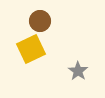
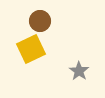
gray star: moved 1 px right
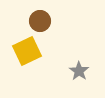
yellow square: moved 4 px left, 2 px down
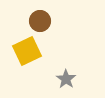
gray star: moved 13 px left, 8 px down
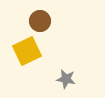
gray star: rotated 24 degrees counterclockwise
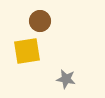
yellow square: rotated 16 degrees clockwise
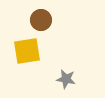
brown circle: moved 1 px right, 1 px up
